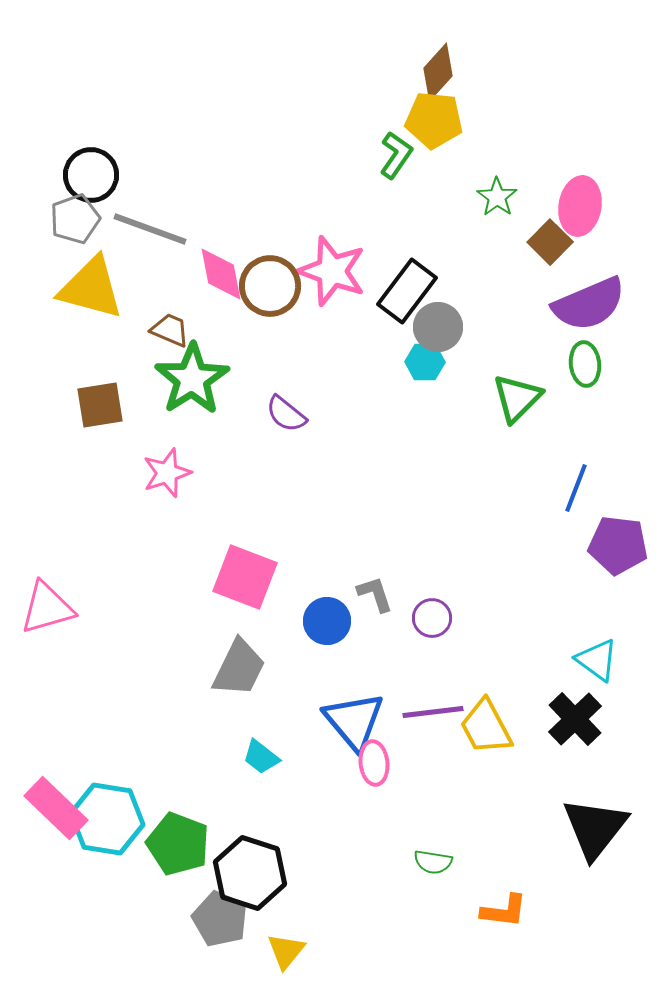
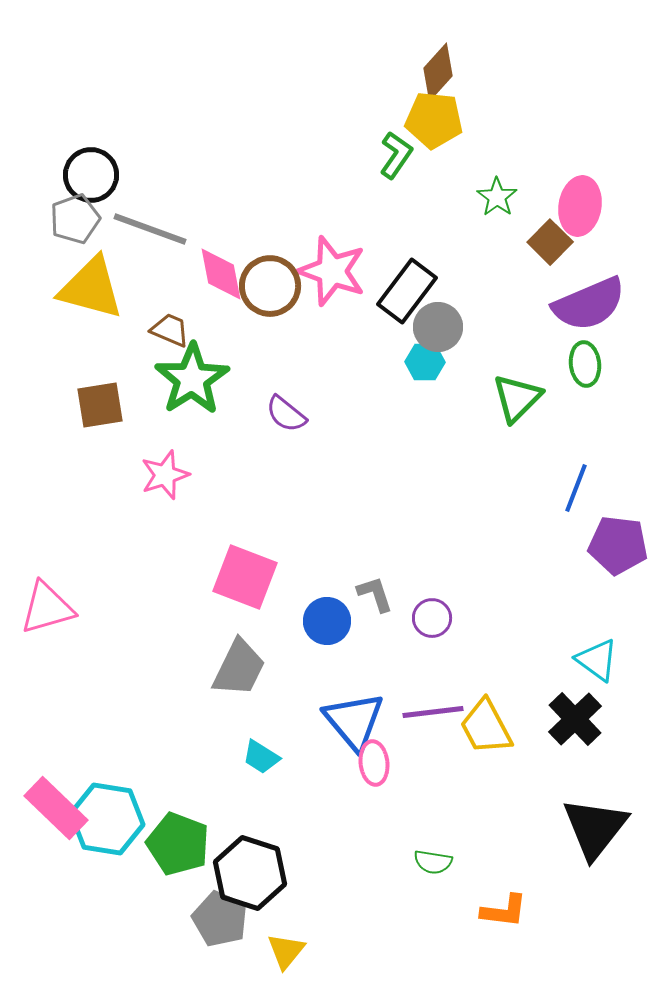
pink star at (167, 473): moved 2 px left, 2 px down
cyan trapezoid at (261, 757): rotated 6 degrees counterclockwise
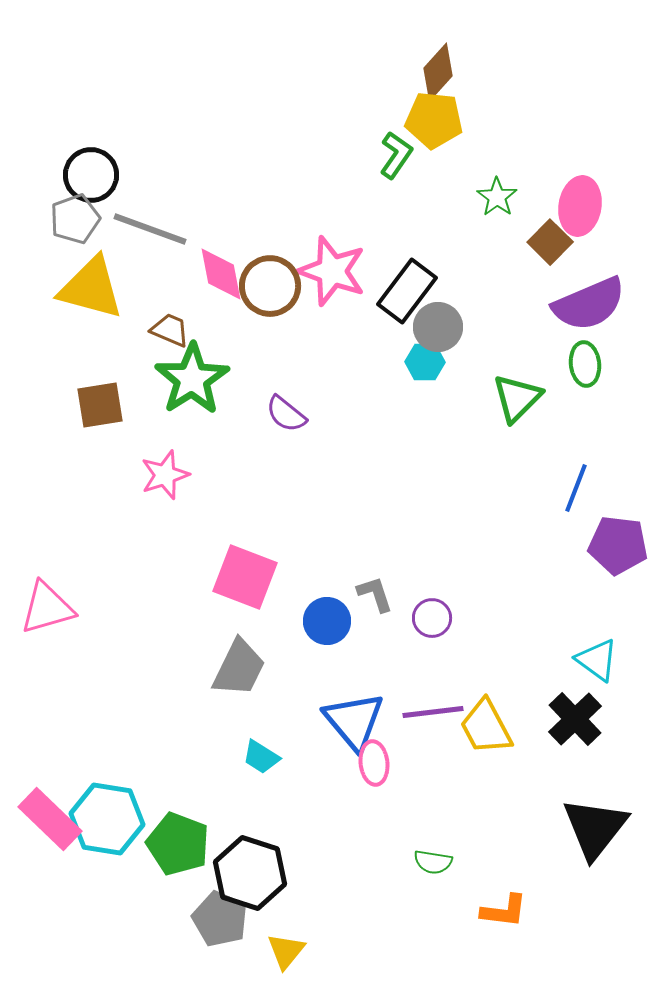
pink rectangle at (56, 808): moved 6 px left, 11 px down
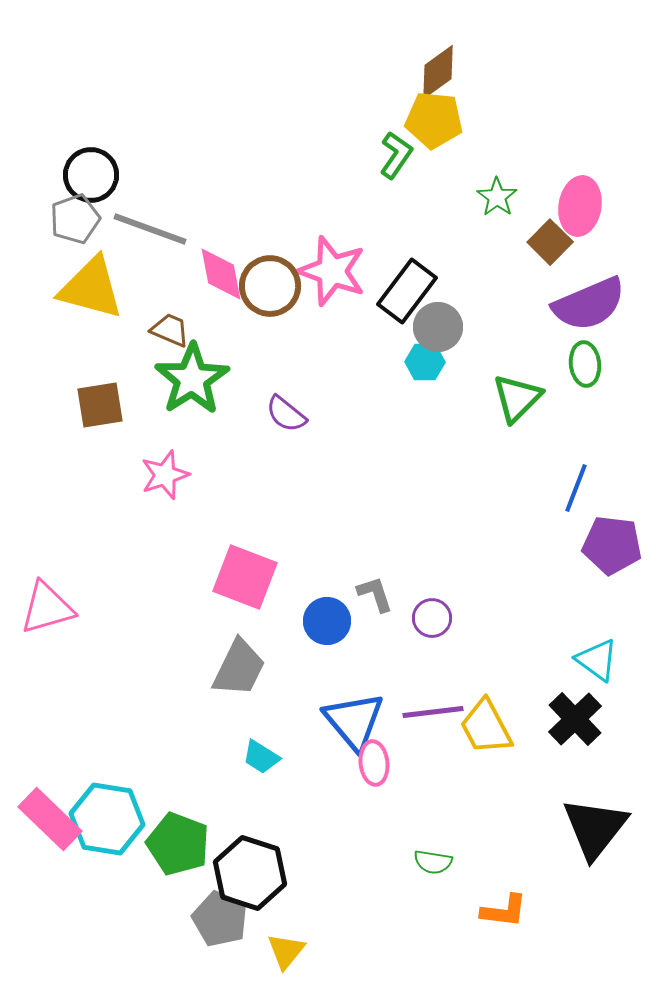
brown diamond at (438, 72): rotated 12 degrees clockwise
purple pentagon at (618, 545): moved 6 px left
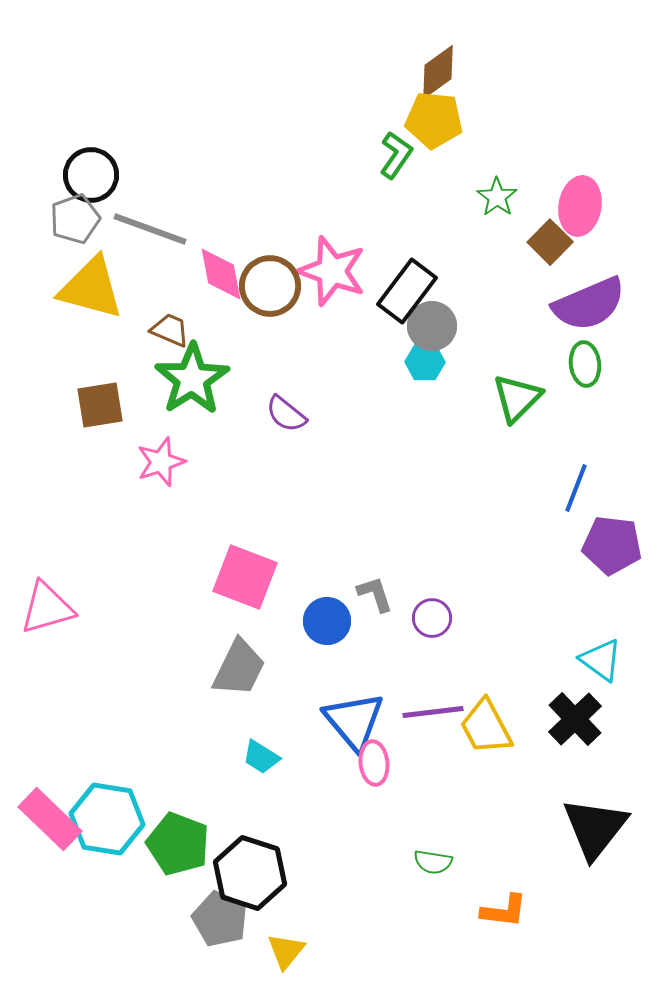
gray circle at (438, 327): moved 6 px left, 1 px up
pink star at (165, 475): moved 4 px left, 13 px up
cyan triangle at (597, 660): moved 4 px right
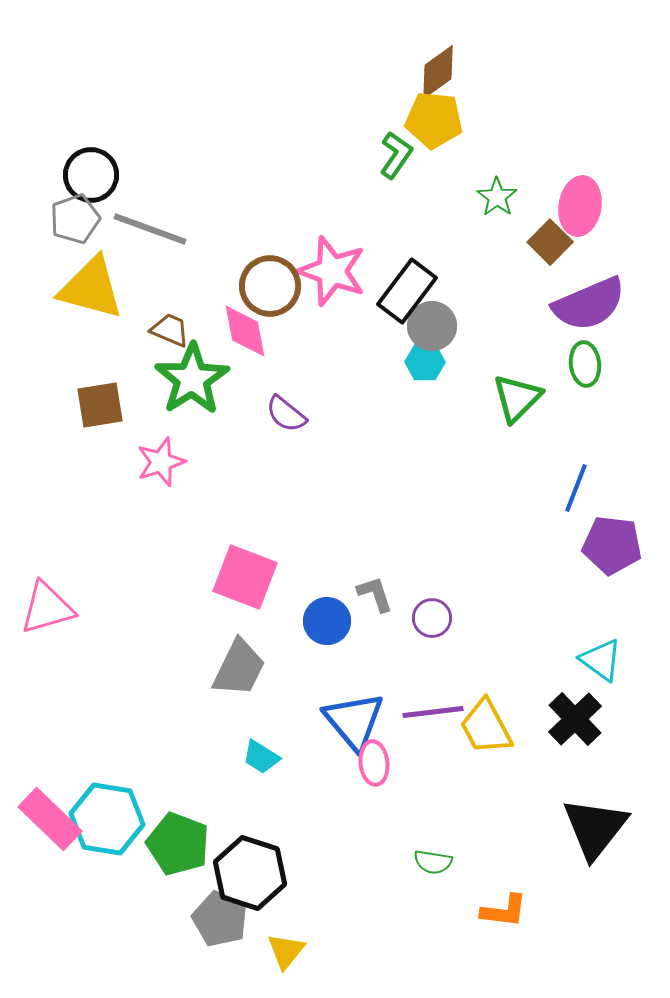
pink diamond at (221, 274): moved 24 px right, 57 px down
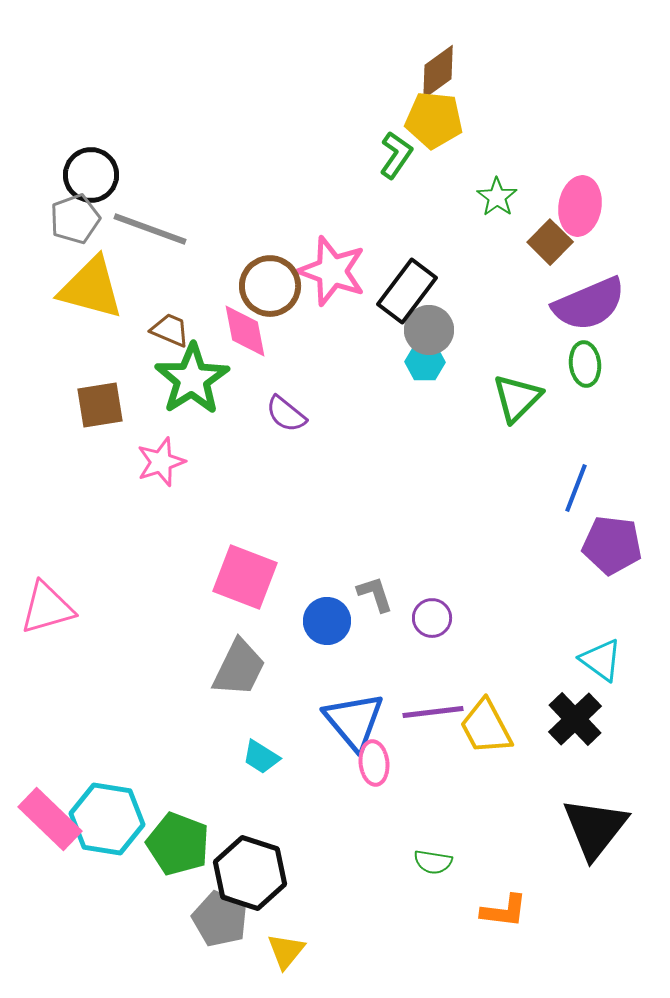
gray circle at (432, 326): moved 3 px left, 4 px down
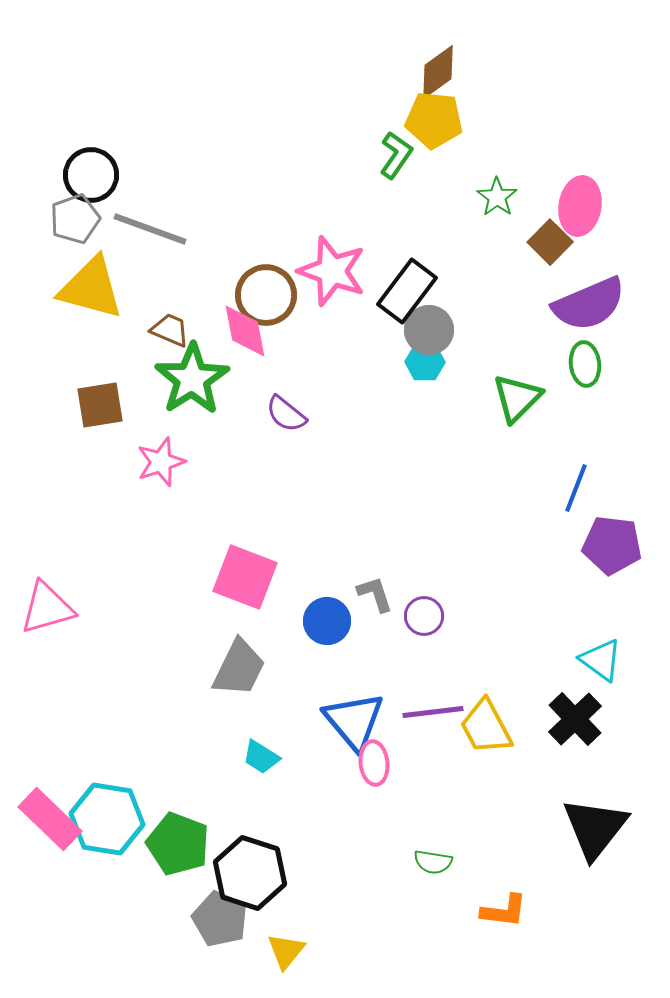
brown circle at (270, 286): moved 4 px left, 9 px down
purple circle at (432, 618): moved 8 px left, 2 px up
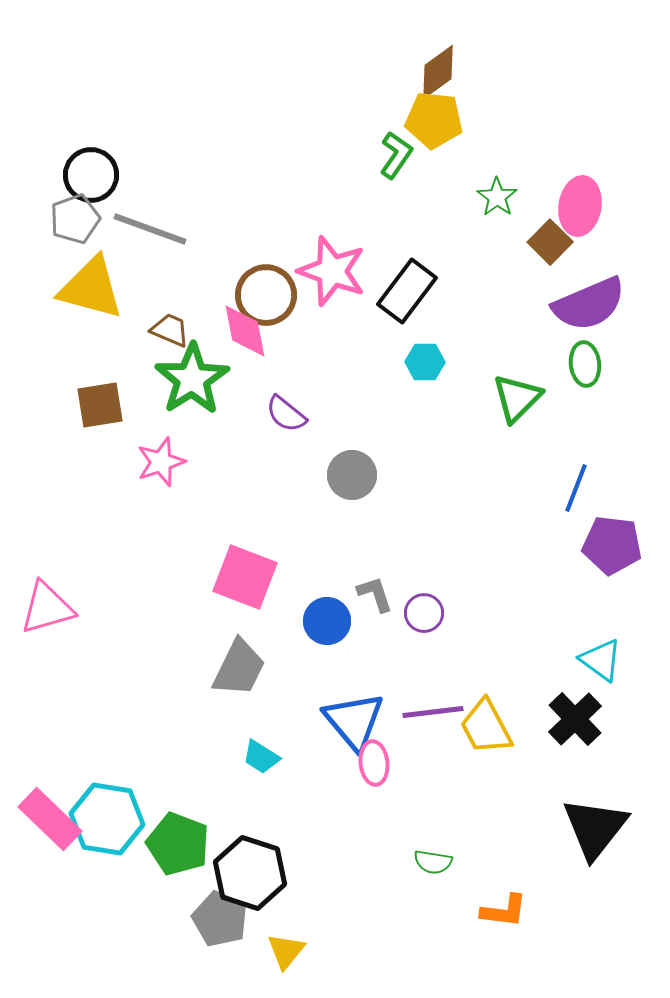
gray circle at (429, 330): moved 77 px left, 145 px down
purple circle at (424, 616): moved 3 px up
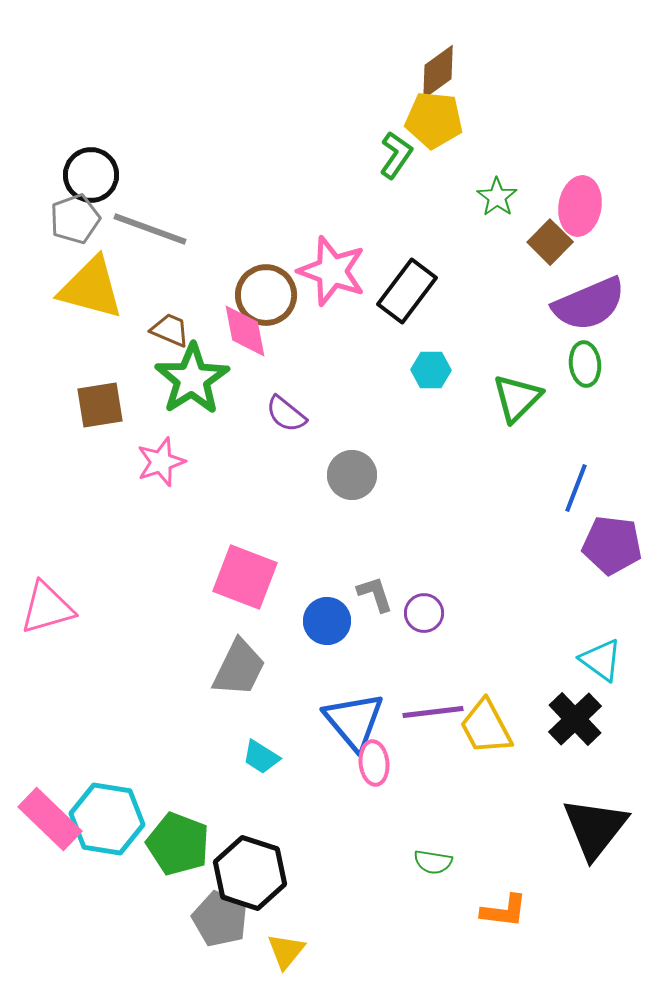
cyan hexagon at (425, 362): moved 6 px right, 8 px down
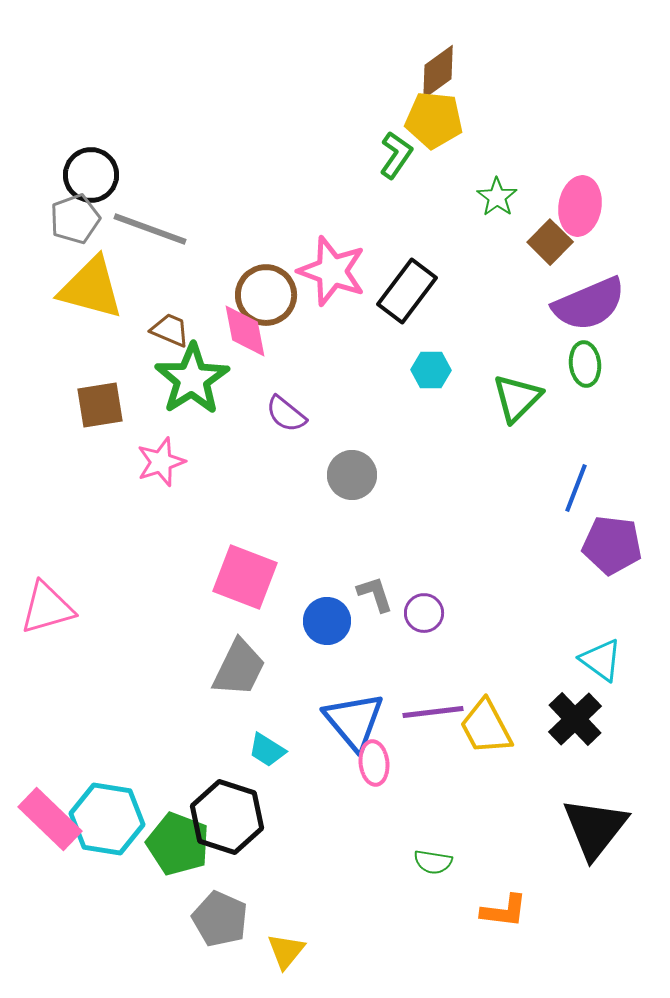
cyan trapezoid at (261, 757): moved 6 px right, 7 px up
black hexagon at (250, 873): moved 23 px left, 56 px up
